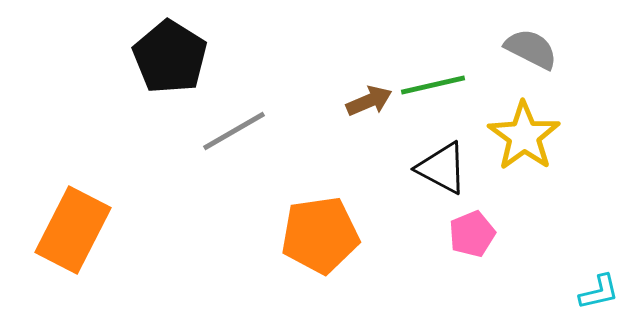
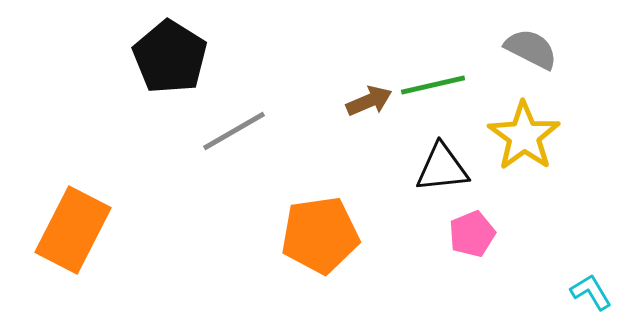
black triangle: rotated 34 degrees counterclockwise
cyan L-shape: moved 8 px left; rotated 108 degrees counterclockwise
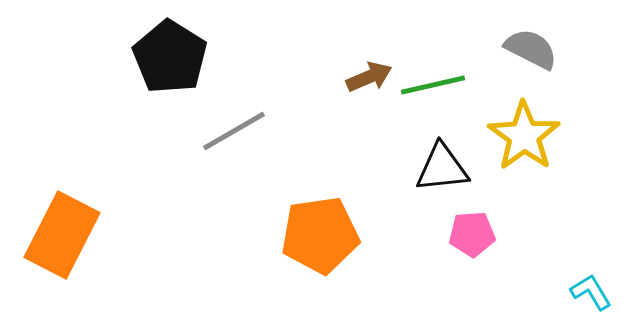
brown arrow: moved 24 px up
orange rectangle: moved 11 px left, 5 px down
pink pentagon: rotated 18 degrees clockwise
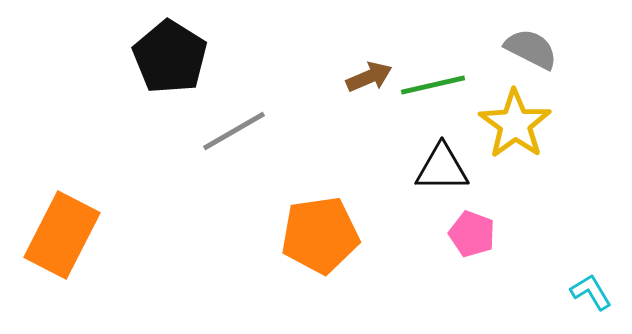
yellow star: moved 9 px left, 12 px up
black triangle: rotated 6 degrees clockwise
pink pentagon: rotated 24 degrees clockwise
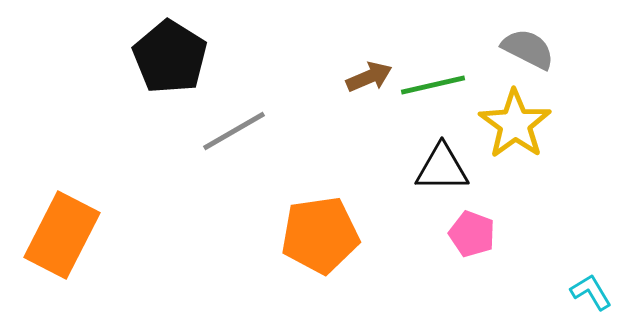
gray semicircle: moved 3 px left
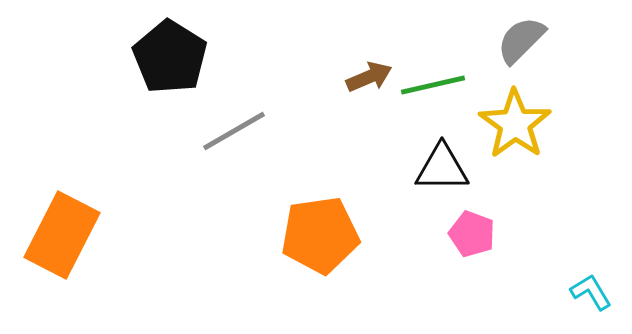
gray semicircle: moved 7 px left, 9 px up; rotated 72 degrees counterclockwise
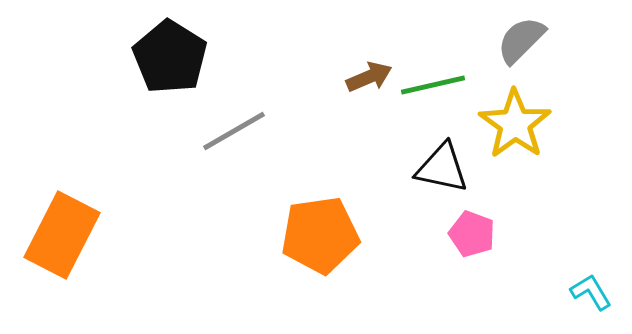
black triangle: rotated 12 degrees clockwise
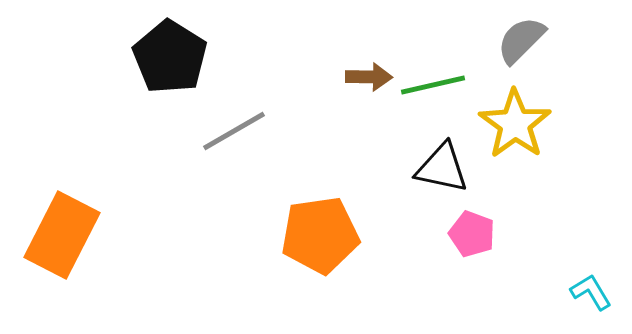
brown arrow: rotated 24 degrees clockwise
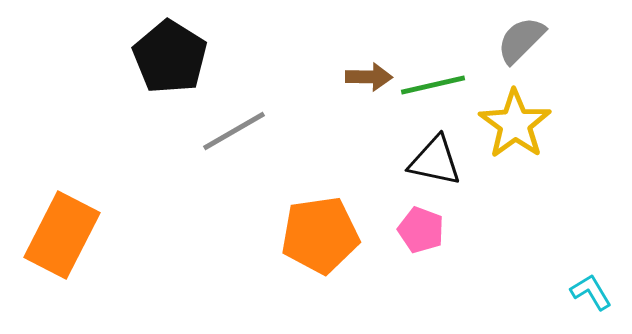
black triangle: moved 7 px left, 7 px up
pink pentagon: moved 51 px left, 4 px up
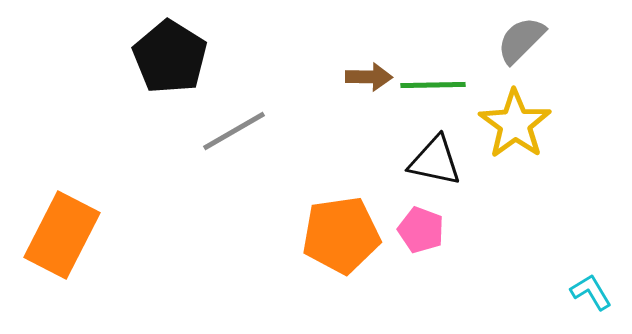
green line: rotated 12 degrees clockwise
orange pentagon: moved 21 px right
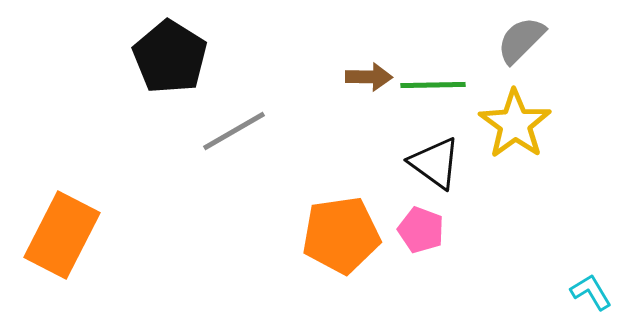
black triangle: moved 2 px down; rotated 24 degrees clockwise
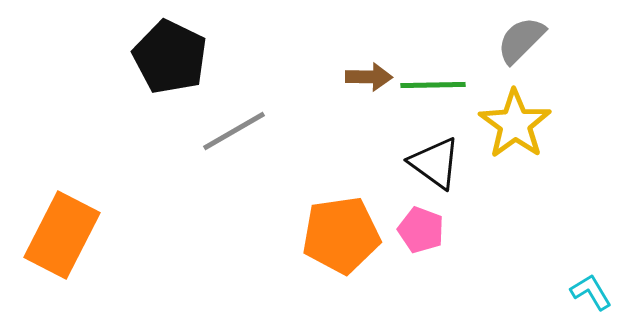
black pentagon: rotated 6 degrees counterclockwise
